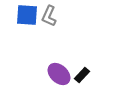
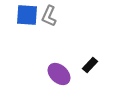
black rectangle: moved 8 px right, 10 px up
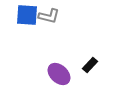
gray L-shape: rotated 100 degrees counterclockwise
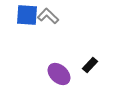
gray L-shape: moved 1 px left; rotated 150 degrees counterclockwise
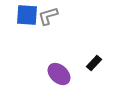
gray L-shape: rotated 60 degrees counterclockwise
black rectangle: moved 4 px right, 2 px up
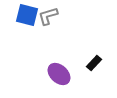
blue square: rotated 10 degrees clockwise
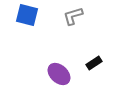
gray L-shape: moved 25 px right
black rectangle: rotated 14 degrees clockwise
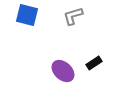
purple ellipse: moved 4 px right, 3 px up
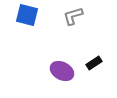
purple ellipse: moved 1 px left; rotated 15 degrees counterclockwise
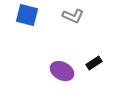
gray L-shape: rotated 140 degrees counterclockwise
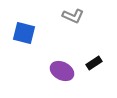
blue square: moved 3 px left, 18 px down
